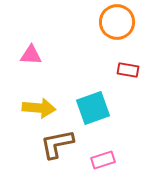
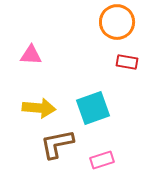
red rectangle: moved 1 px left, 8 px up
pink rectangle: moved 1 px left
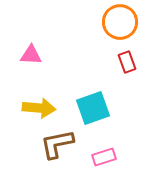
orange circle: moved 3 px right
red rectangle: rotated 60 degrees clockwise
pink rectangle: moved 2 px right, 3 px up
